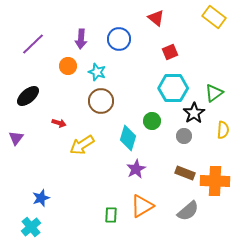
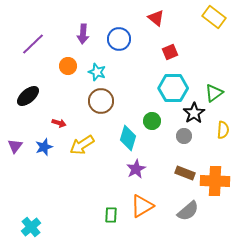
purple arrow: moved 2 px right, 5 px up
purple triangle: moved 1 px left, 8 px down
blue star: moved 3 px right, 51 px up
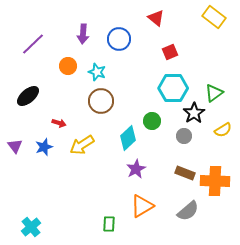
yellow semicircle: rotated 54 degrees clockwise
cyan diamond: rotated 30 degrees clockwise
purple triangle: rotated 14 degrees counterclockwise
green rectangle: moved 2 px left, 9 px down
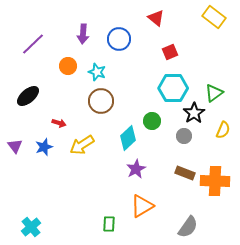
yellow semicircle: rotated 36 degrees counterclockwise
gray semicircle: moved 16 px down; rotated 15 degrees counterclockwise
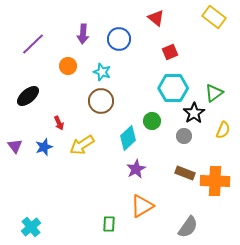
cyan star: moved 5 px right
red arrow: rotated 48 degrees clockwise
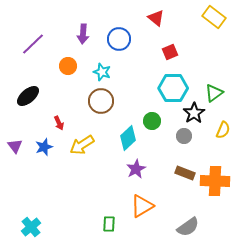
gray semicircle: rotated 20 degrees clockwise
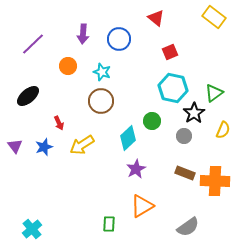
cyan hexagon: rotated 12 degrees clockwise
cyan cross: moved 1 px right, 2 px down
